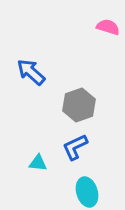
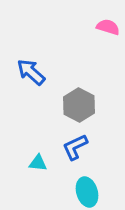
gray hexagon: rotated 12 degrees counterclockwise
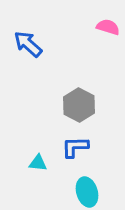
blue arrow: moved 3 px left, 28 px up
blue L-shape: rotated 24 degrees clockwise
